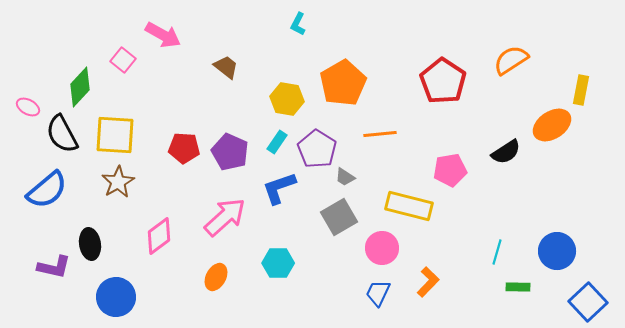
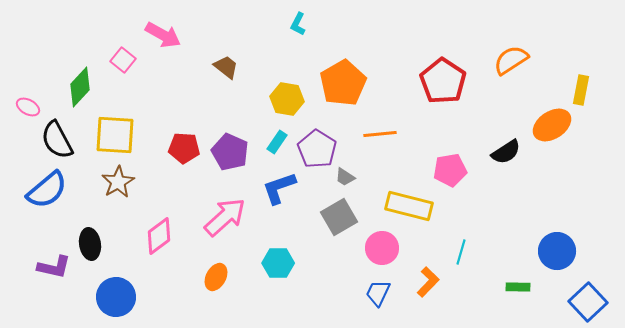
black semicircle at (62, 134): moved 5 px left, 6 px down
cyan line at (497, 252): moved 36 px left
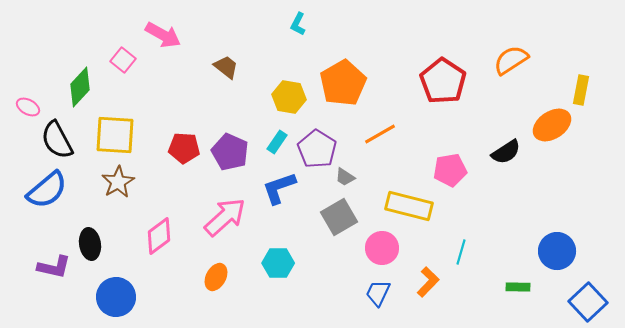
yellow hexagon at (287, 99): moved 2 px right, 2 px up
orange line at (380, 134): rotated 24 degrees counterclockwise
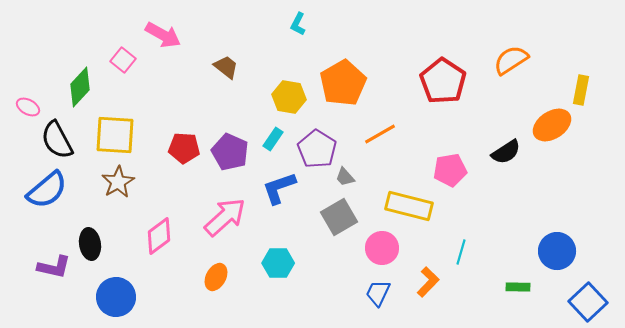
cyan rectangle at (277, 142): moved 4 px left, 3 px up
gray trapezoid at (345, 177): rotated 15 degrees clockwise
